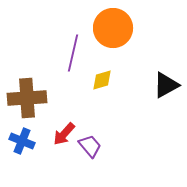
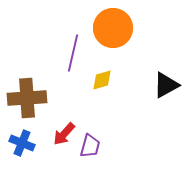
blue cross: moved 2 px down
purple trapezoid: rotated 55 degrees clockwise
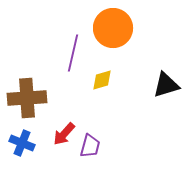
black triangle: rotated 12 degrees clockwise
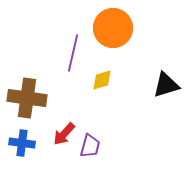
brown cross: rotated 12 degrees clockwise
blue cross: rotated 15 degrees counterclockwise
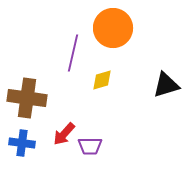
purple trapezoid: rotated 75 degrees clockwise
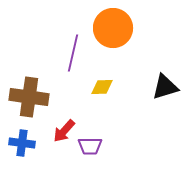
yellow diamond: moved 7 px down; rotated 15 degrees clockwise
black triangle: moved 1 px left, 2 px down
brown cross: moved 2 px right, 1 px up
red arrow: moved 3 px up
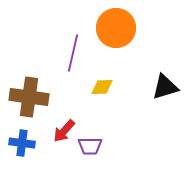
orange circle: moved 3 px right
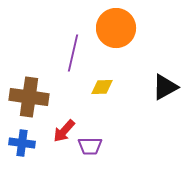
black triangle: rotated 12 degrees counterclockwise
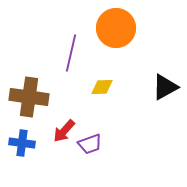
purple line: moved 2 px left
purple trapezoid: moved 2 px up; rotated 20 degrees counterclockwise
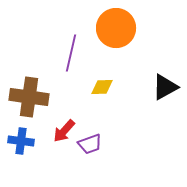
blue cross: moved 1 px left, 2 px up
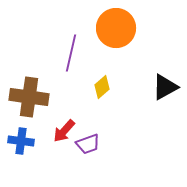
yellow diamond: rotated 40 degrees counterclockwise
purple trapezoid: moved 2 px left
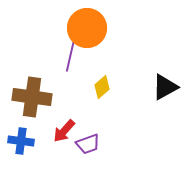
orange circle: moved 29 px left
brown cross: moved 3 px right
